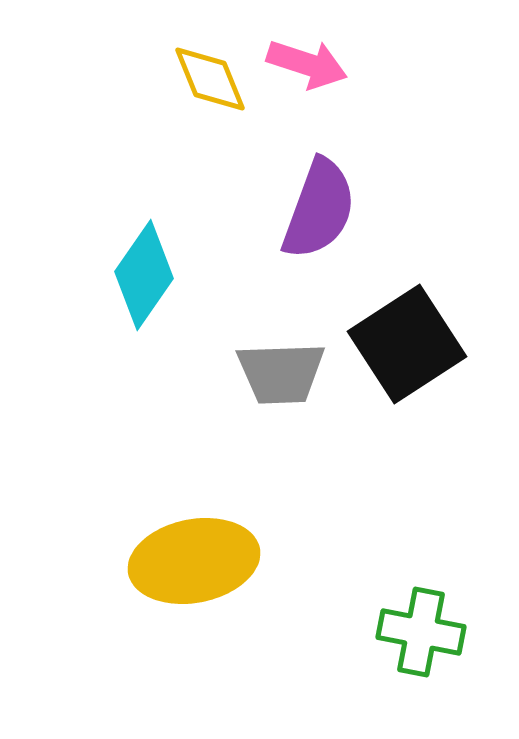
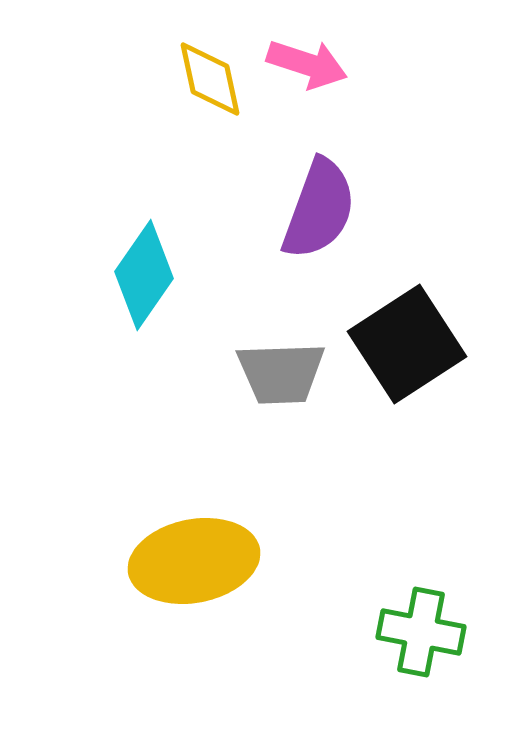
yellow diamond: rotated 10 degrees clockwise
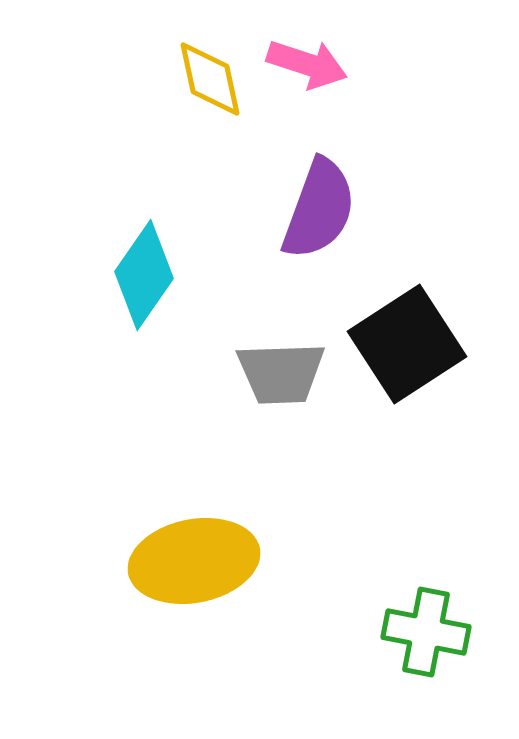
green cross: moved 5 px right
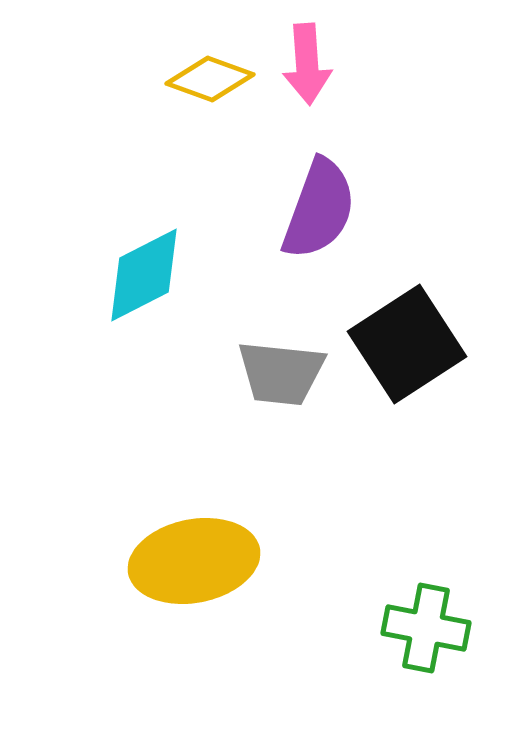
pink arrow: rotated 68 degrees clockwise
yellow diamond: rotated 58 degrees counterclockwise
cyan diamond: rotated 28 degrees clockwise
gray trapezoid: rotated 8 degrees clockwise
green cross: moved 4 px up
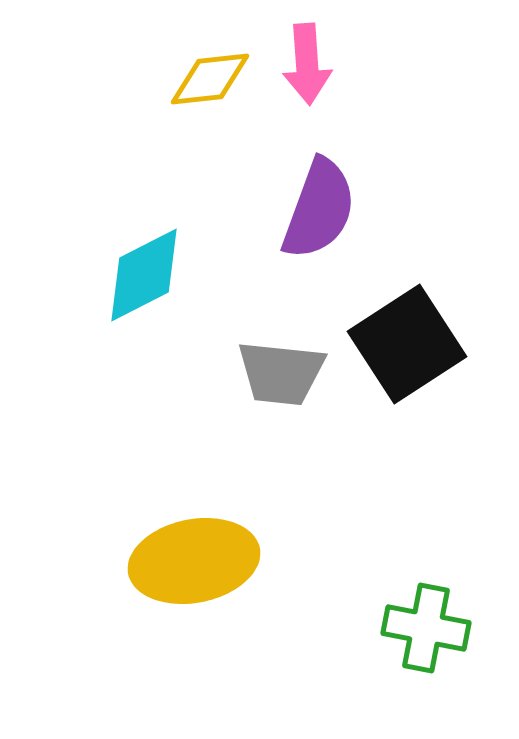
yellow diamond: rotated 26 degrees counterclockwise
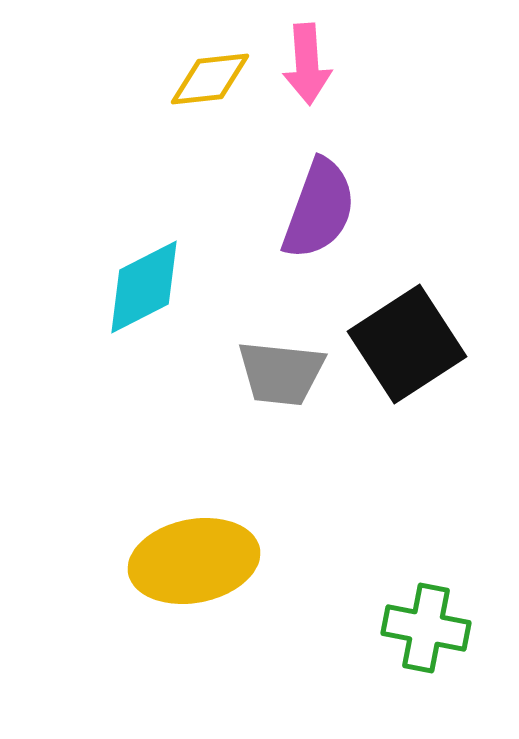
cyan diamond: moved 12 px down
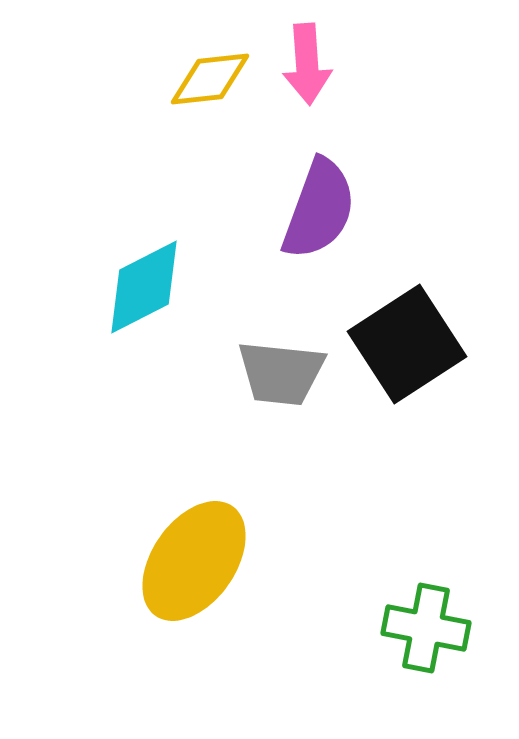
yellow ellipse: rotated 44 degrees counterclockwise
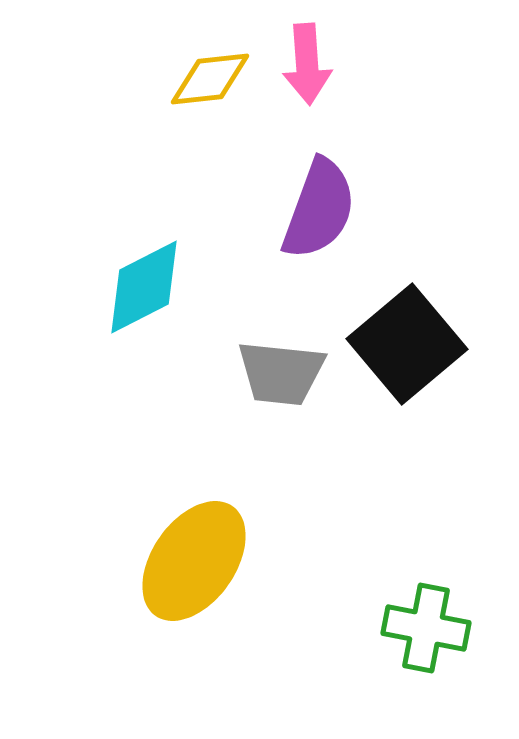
black square: rotated 7 degrees counterclockwise
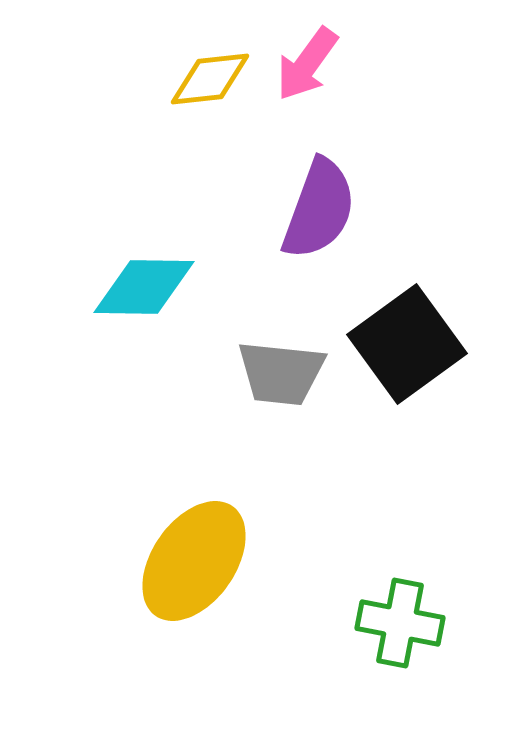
pink arrow: rotated 40 degrees clockwise
cyan diamond: rotated 28 degrees clockwise
black square: rotated 4 degrees clockwise
green cross: moved 26 px left, 5 px up
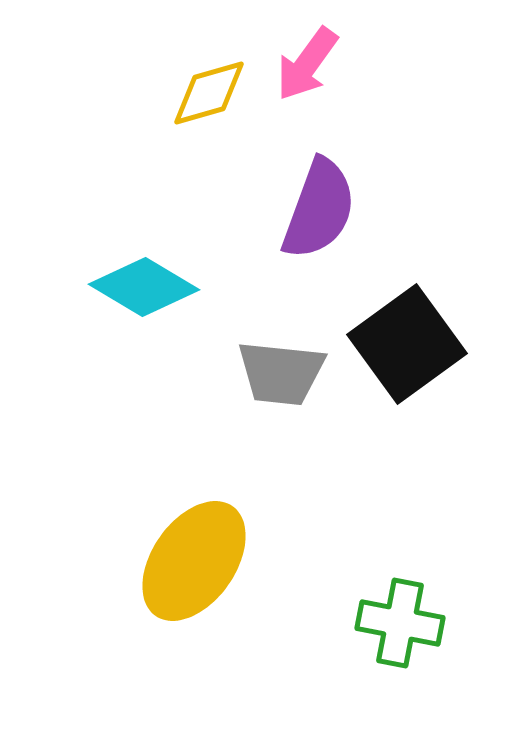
yellow diamond: moved 1 px left, 14 px down; rotated 10 degrees counterclockwise
cyan diamond: rotated 30 degrees clockwise
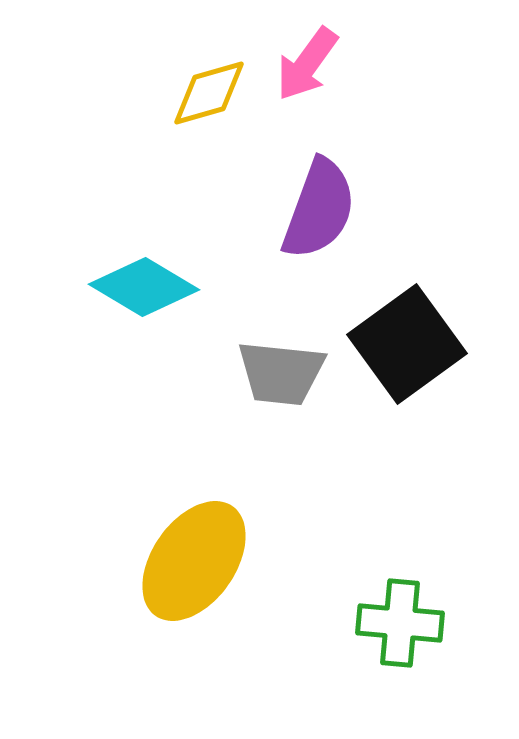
green cross: rotated 6 degrees counterclockwise
